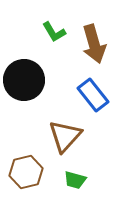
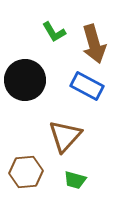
black circle: moved 1 px right
blue rectangle: moved 6 px left, 9 px up; rotated 24 degrees counterclockwise
brown hexagon: rotated 8 degrees clockwise
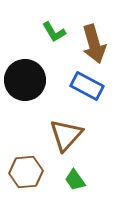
brown triangle: moved 1 px right, 1 px up
green trapezoid: rotated 40 degrees clockwise
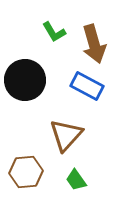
green trapezoid: moved 1 px right
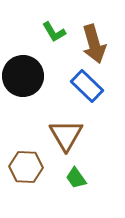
black circle: moved 2 px left, 4 px up
blue rectangle: rotated 16 degrees clockwise
brown triangle: rotated 12 degrees counterclockwise
brown hexagon: moved 5 px up; rotated 8 degrees clockwise
green trapezoid: moved 2 px up
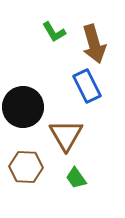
black circle: moved 31 px down
blue rectangle: rotated 20 degrees clockwise
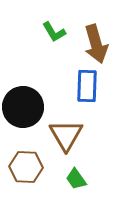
brown arrow: moved 2 px right
blue rectangle: rotated 28 degrees clockwise
green trapezoid: moved 1 px down
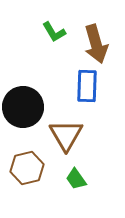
brown hexagon: moved 1 px right, 1 px down; rotated 16 degrees counterclockwise
